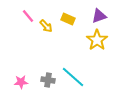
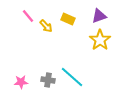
yellow star: moved 3 px right
cyan line: moved 1 px left
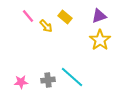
yellow rectangle: moved 3 px left, 2 px up; rotated 16 degrees clockwise
gray cross: rotated 16 degrees counterclockwise
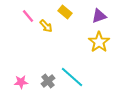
yellow rectangle: moved 5 px up
yellow star: moved 1 px left, 2 px down
gray cross: moved 1 px down; rotated 32 degrees counterclockwise
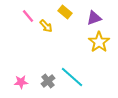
purple triangle: moved 5 px left, 2 px down
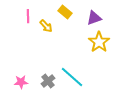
pink line: rotated 40 degrees clockwise
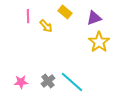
cyan line: moved 5 px down
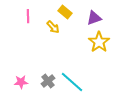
yellow arrow: moved 7 px right, 1 px down
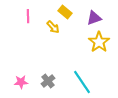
cyan line: moved 10 px right; rotated 15 degrees clockwise
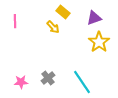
yellow rectangle: moved 2 px left
pink line: moved 13 px left, 5 px down
gray cross: moved 3 px up
